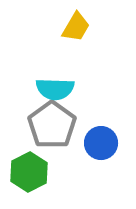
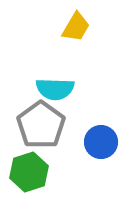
gray pentagon: moved 11 px left
blue circle: moved 1 px up
green hexagon: rotated 9 degrees clockwise
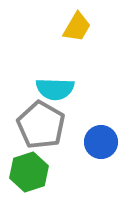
yellow trapezoid: moved 1 px right
gray pentagon: rotated 6 degrees counterclockwise
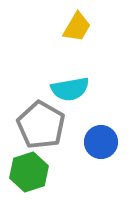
cyan semicircle: moved 15 px right; rotated 12 degrees counterclockwise
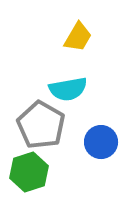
yellow trapezoid: moved 1 px right, 10 px down
cyan semicircle: moved 2 px left
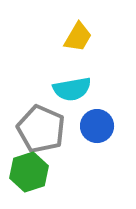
cyan semicircle: moved 4 px right
gray pentagon: moved 4 px down; rotated 6 degrees counterclockwise
blue circle: moved 4 px left, 16 px up
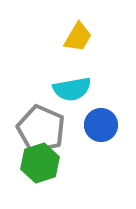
blue circle: moved 4 px right, 1 px up
green hexagon: moved 11 px right, 9 px up
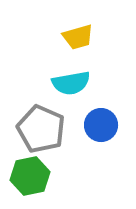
yellow trapezoid: rotated 44 degrees clockwise
cyan semicircle: moved 1 px left, 6 px up
green hexagon: moved 10 px left, 13 px down; rotated 6 degrees clockwise
